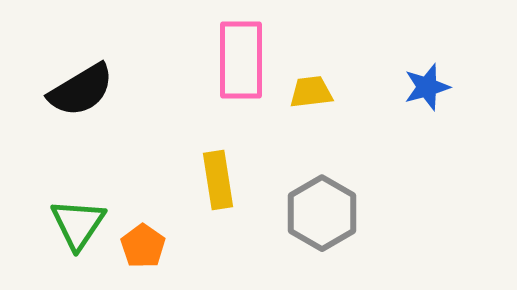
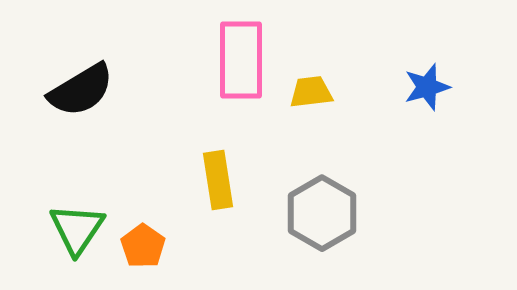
green triangle: moved 1 px left, 5 px down
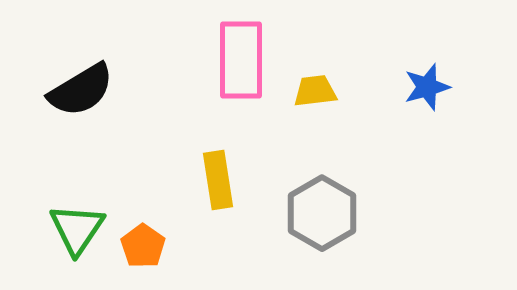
yellow trapezoid: moved 4 px right, 1 px up
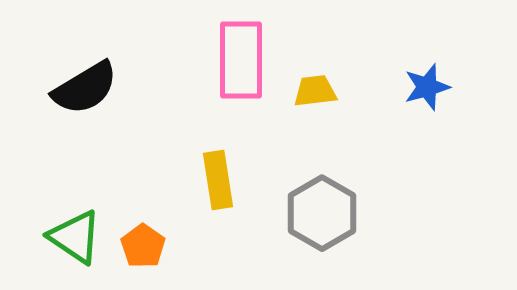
black semicircle: moved 4 px right, 2 px up
green triangle: moved 2 px left, 8 px down; rotated 30 degrees counterclockwise
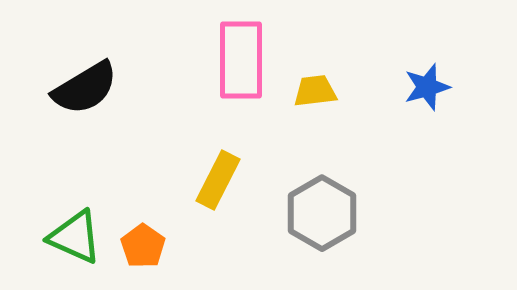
yellow rectangle: rotated 36 degrees clockwise
green triangle: rotated 10 degrees counterclockwise
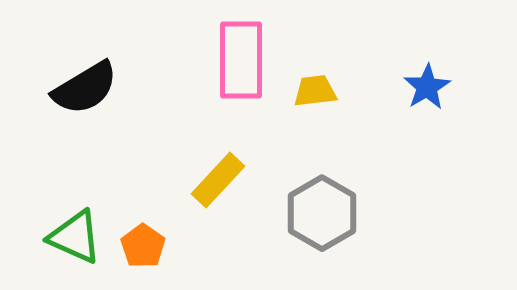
blue star: rotated 15 degrees counterclockwise
yellow rectangle: rotated 16 degrees clockwise
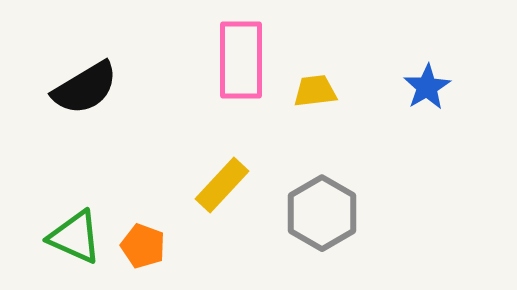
yellow rectangle: moved 4 px right, 5 px down
orange pentagon: rotated 15 degrees counterclockwise
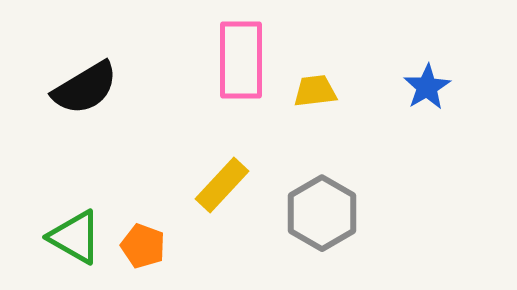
green triangle: rotated 6 degrees clockwise
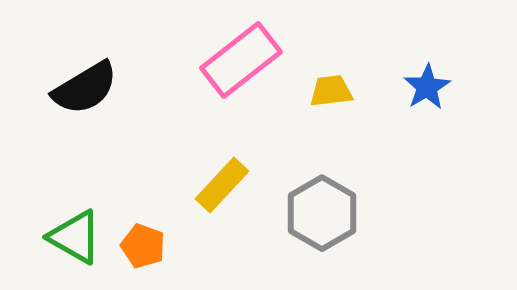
pink rectangle: rotated 52 degrees clockwise
yellow trapezoid: moved 16 px right
